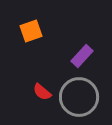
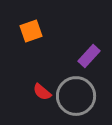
purple rectangle: moved 7 px right
gray circle: moved 3 px left, 1 px up
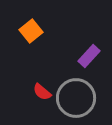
orange square: rotated 20 degrees counterclockwise
gray circle: moved 2 px down
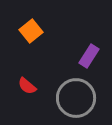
purple rectangle: rotated 10 degrees counterclockwise
red semicircle: moved 15 px left, 6 px up
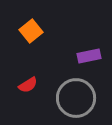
purple rectangle: rotated 45 degrees clockwise
red semicircle: moved 1 px right, 1 px up; rotated 72 degrees counterclockwise
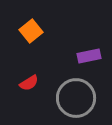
red semicircle: moved 1 px right, 2 px up
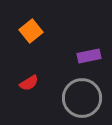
gray circle: moved 6 px right
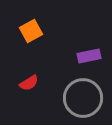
orange square: rotated 10 degrees clockwise
gray circle: moved 1 px right
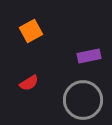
gray circle: moved 2 px down
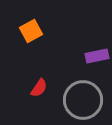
purple rectangle: moved 8 px right
red semicircle: moved 10 px right, 5 px down; rotated 24 degrees counterclockwise
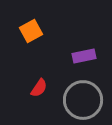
purple rectangle: moved 13 px left
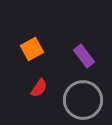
orange square: moved 1 px right, 18 px down
purple rectangle: rotated 65 degrees clockwise
